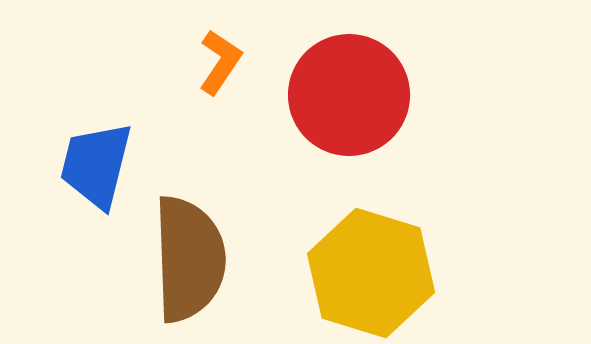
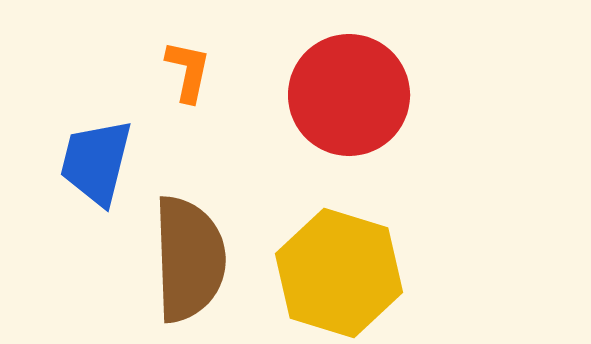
orange L-shape: moved 32 px left, 9 px down; rotated 22 degrees counterclockwise
blue trapezoid: moved 3 px up
yellow hexagon: moved 32 px left
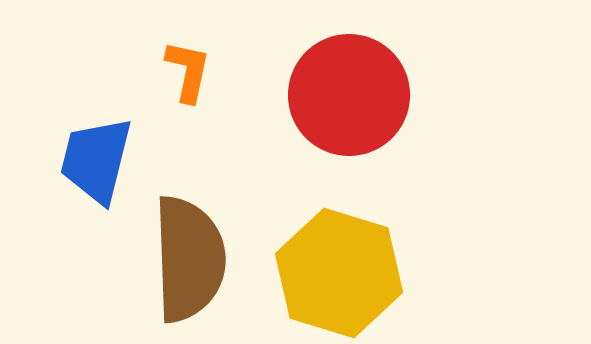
blue trapezoid: moved 2 px up
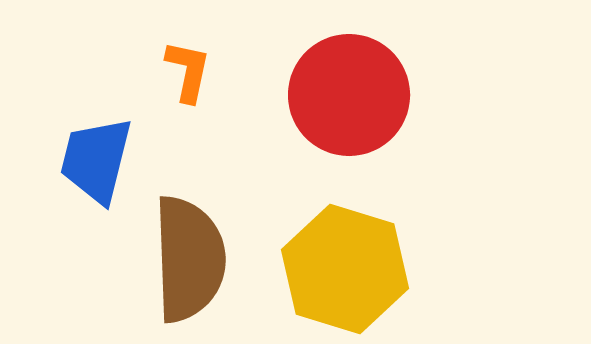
yellow hexagon: moved 6 px right, 4 px up
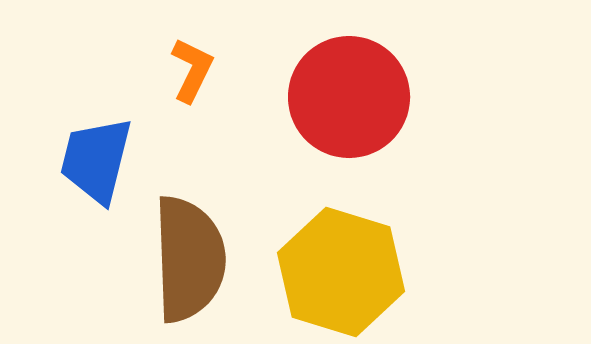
orange L-shape: moved 4 px right, 1 px up; rotated 14 degrees clockwise
red circle: moved 2 px down
yellow hexagon: moved 4 px left, 3 px down
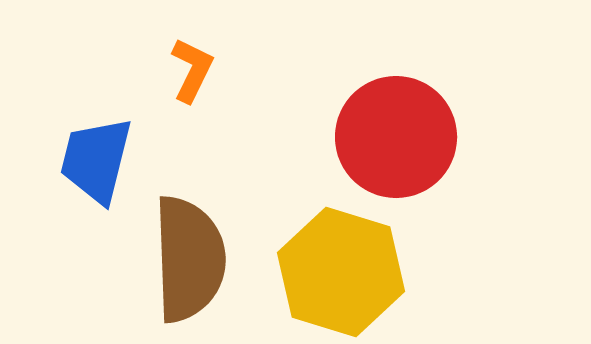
red circle: moved 47 px right, 40 px down
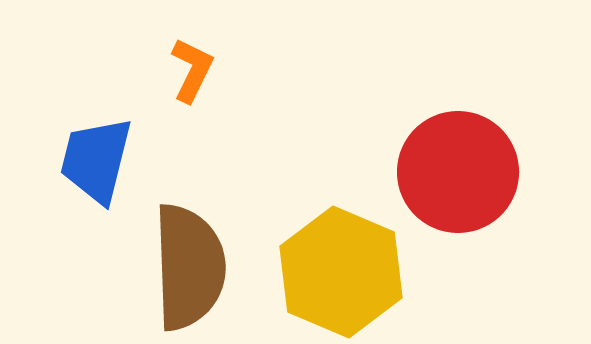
red circle: moved 62 px right, 35 px down
brown semicircle: moved 8 px down
yellow hexagon: rotated 6 degrees clockwise
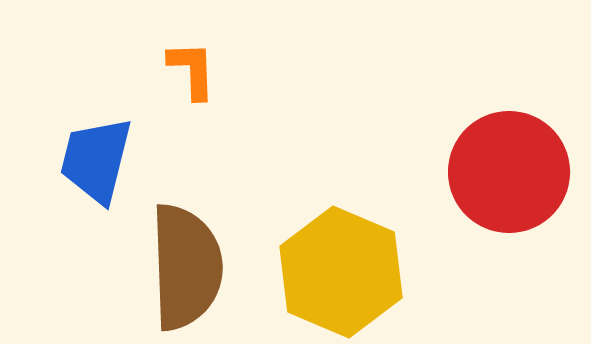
orange L-shape: rotated 28 degrees counterclockwise
red circle: moved 51 px right
brown semicircle: moved 3 px left
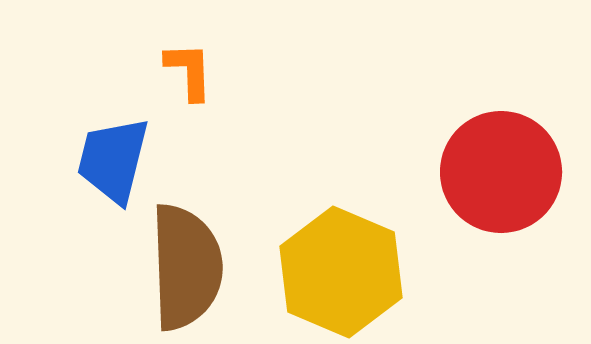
orange L-shape: moved 3 px left, 1 px down
blue trapezoid: moved 17 px right
red circle: moved 8 px left
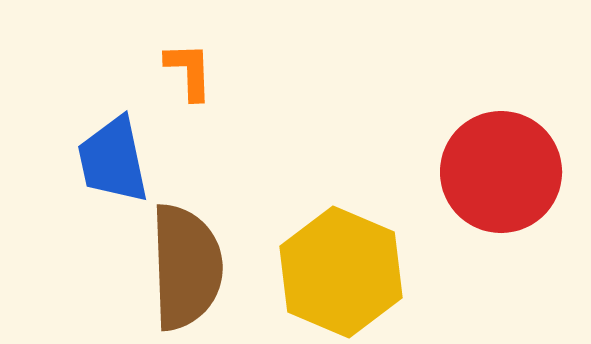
blue trapezoid: rotated 26 degrees counterclockwise
